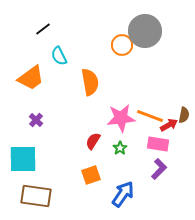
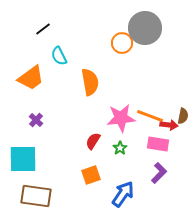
gray circle: moved 3 px up
orange circle: moved 2 px up
brown semicircle: moved 1 px left, 1 px down
red arrow: rotated 36 degrees clockwise
purple L-shape: moved 4 px down
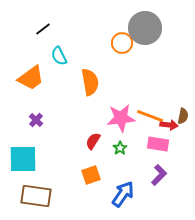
purple L-shape: moved 2 px down
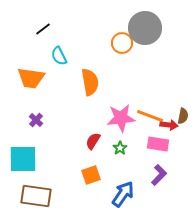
orange trapezoid: rotated 44 degrees clockwise
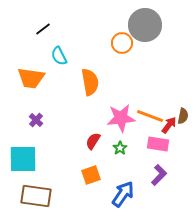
gray circle: moved 3 px up
red arrow: rotated 60 degrees counterclockwise
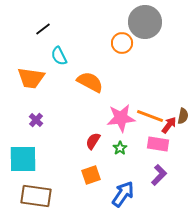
gray circle: moved 3 px up
orange semicircle: rotated 52 degrees counterclockwise
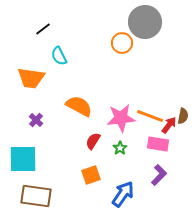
orange semicircle: moved 11 px left, 24 px down
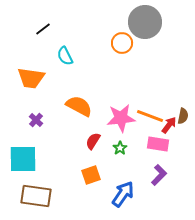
cyan semicircle: moved 6 px right
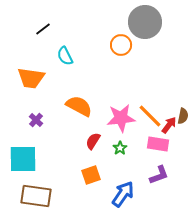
orange circle: moved 1 px left, 2 px down
orange line: rotated 24 degrees clockwise
purple L-shape: rotated 25 degrees clockwise
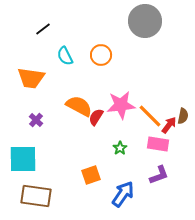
gray circle: moved 1 px up
orange circle: moved 20 px left, 10 px down
pink star: moved 13 px up
red semicircle: moved 3 px right, 24 px up
